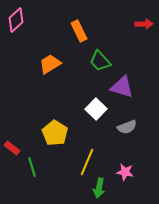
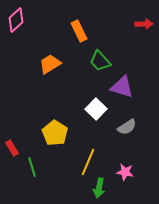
gray semicircle: rotated 12 degrees counterclockwise
red rectangle: rotated 21 degrees clockwise
yellow line: moved 1 px right
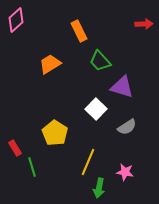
red rectangle: moved 3 px right
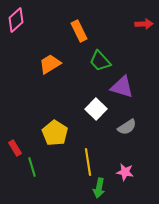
yellow line: rotated 32 degrees counterclockwise
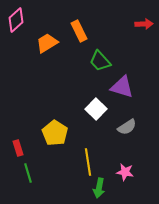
orange trapezoid: moved 3 px left, 21 px up
red rectangle: moved 3 px right; rotated 14 degrees clockwise
green line: moved 4 px left, 6 px down
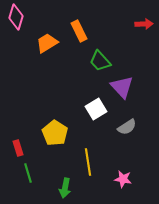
pink diamond: moved 3 px up; rotated 30 degrees counterclockwise
purple triangle: rotated 30 degrees clockwise
white square: rotated 15 degrees clockwise
pink star: moved 2 px left, 7 px down
green arrow: moved 34 px left
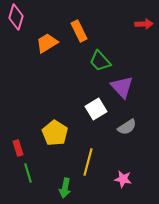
yellow line: rotated 24 degrees clockwise
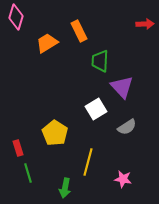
red arrow: moved 1 px right
green trapezoid: rotated 45 degrees clockwise
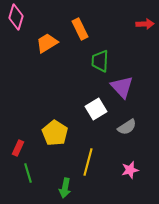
orange rectangle: moved 1 px right, 2 px up
red rectangle: rotated 42 degrees clockwise
pink star: moved 7 px right, 9 px up; rotated 24 degrees counterclockwise
